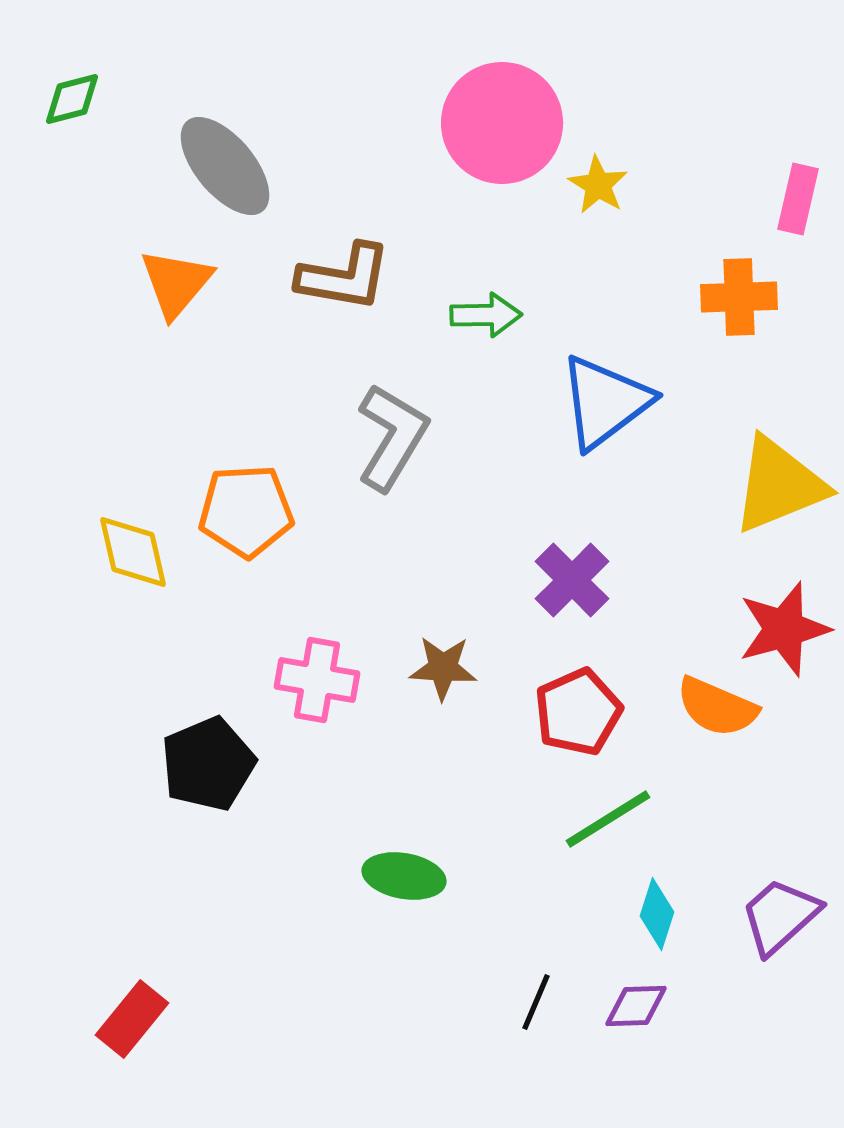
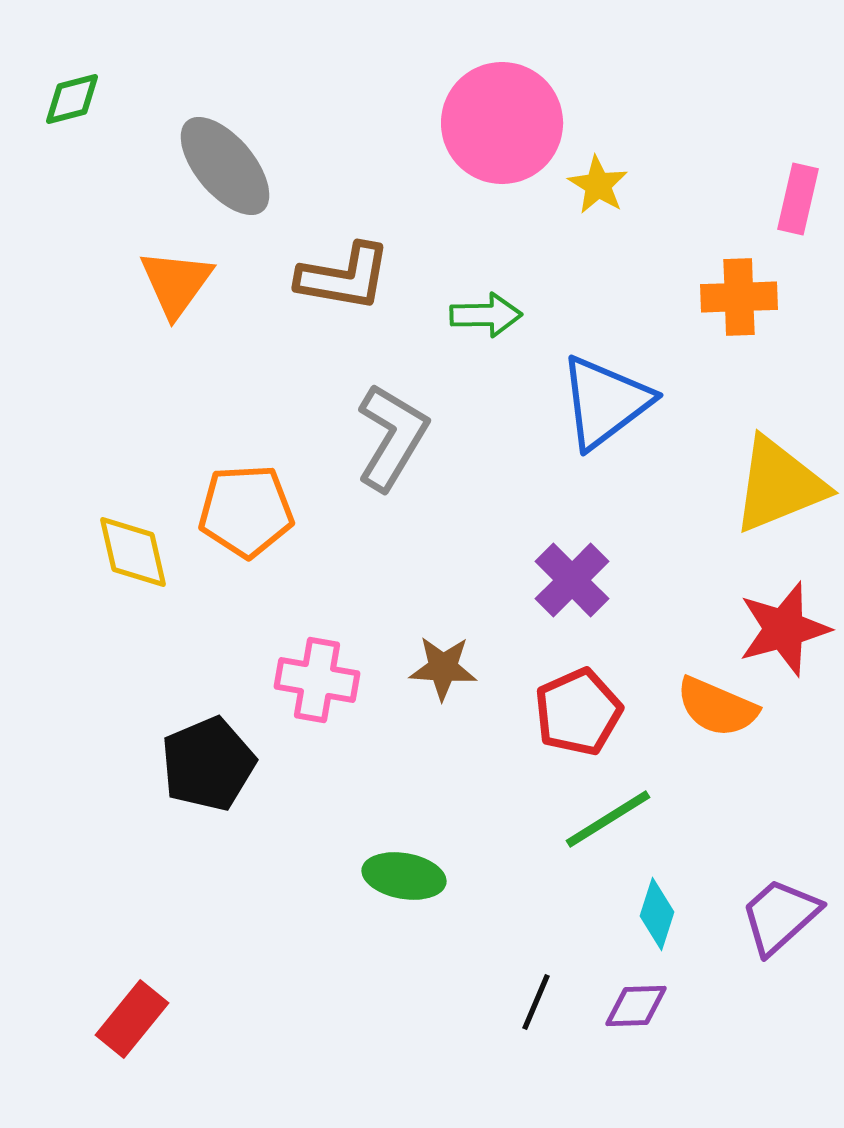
orange triangle: rotated 4 degrees counterclockwise
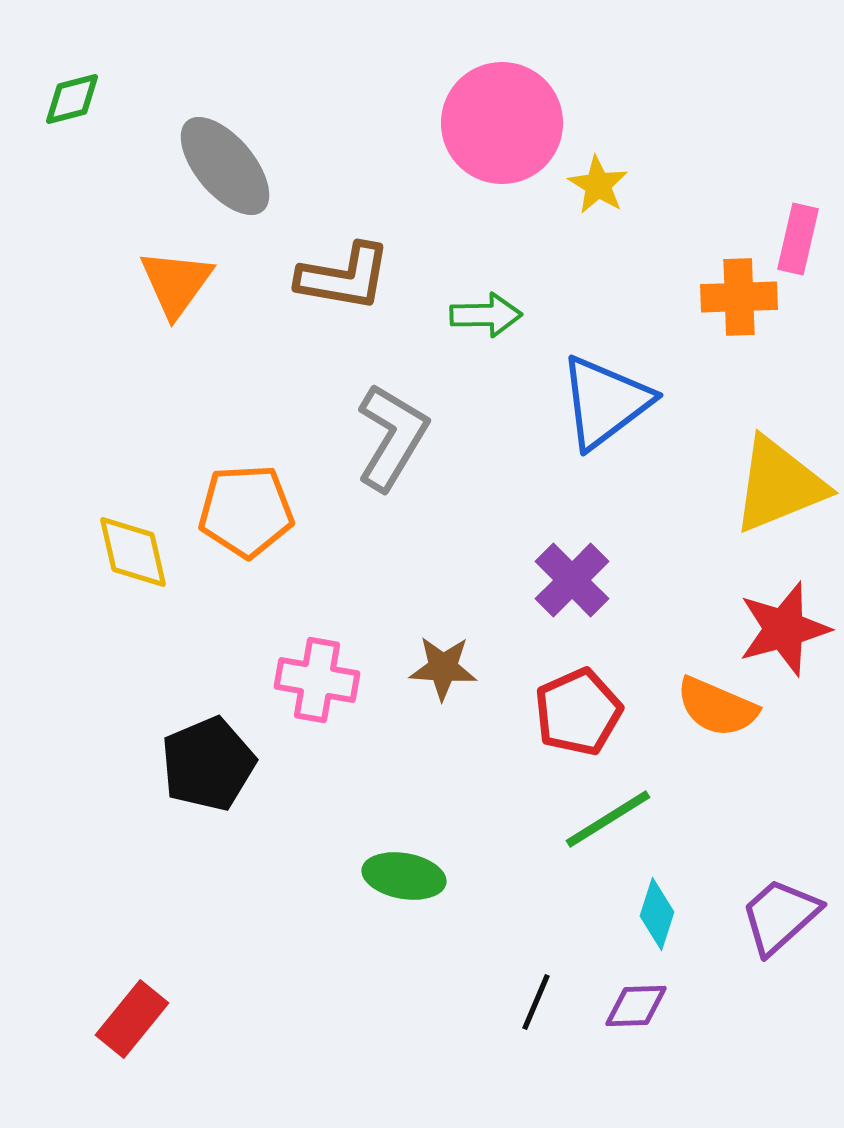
pink rectangle: moved 40 px down
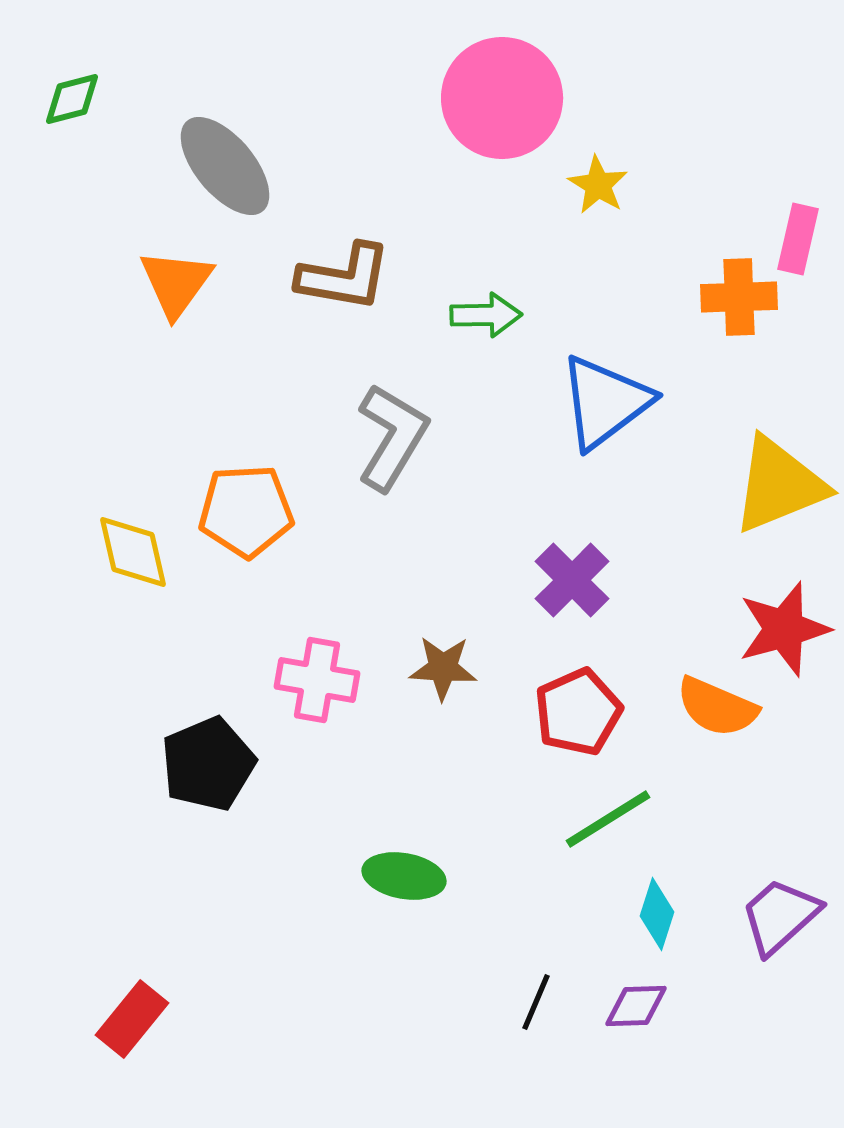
pink circle: moved 25 px up
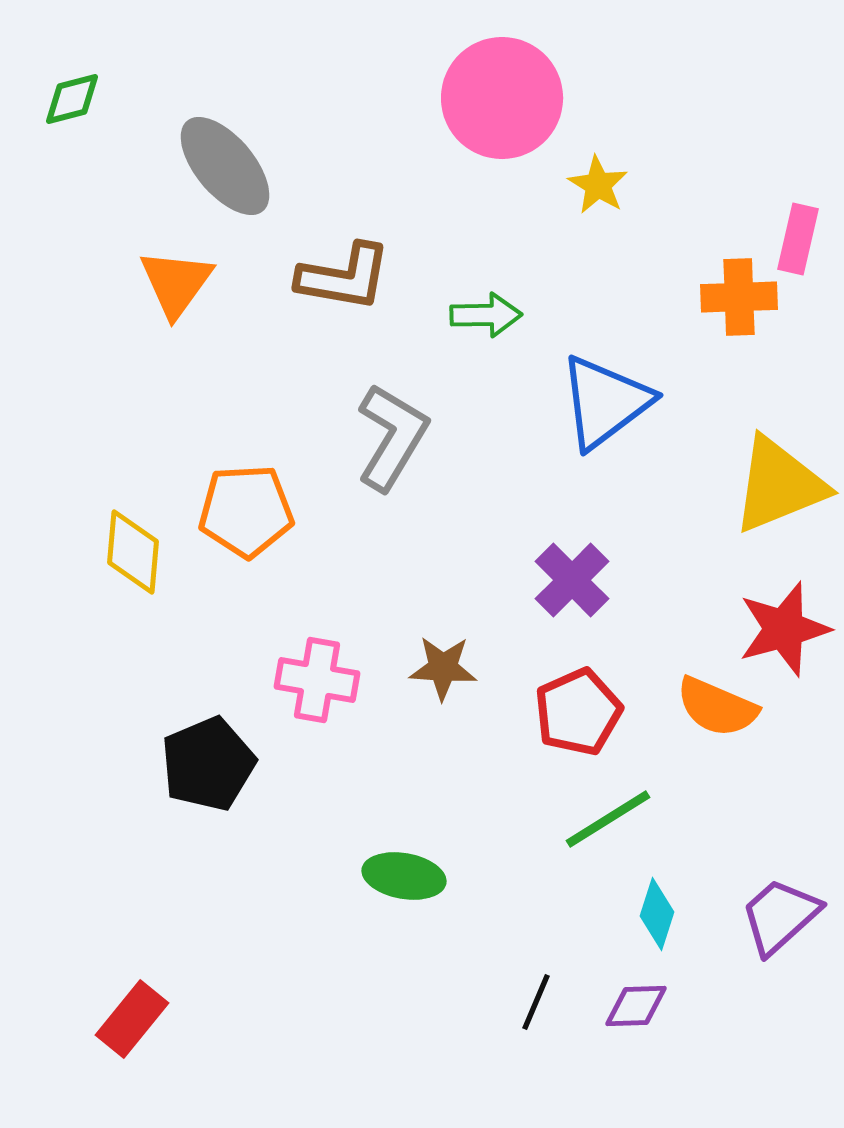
yellow diamond: rotated 18 degrees clockwise
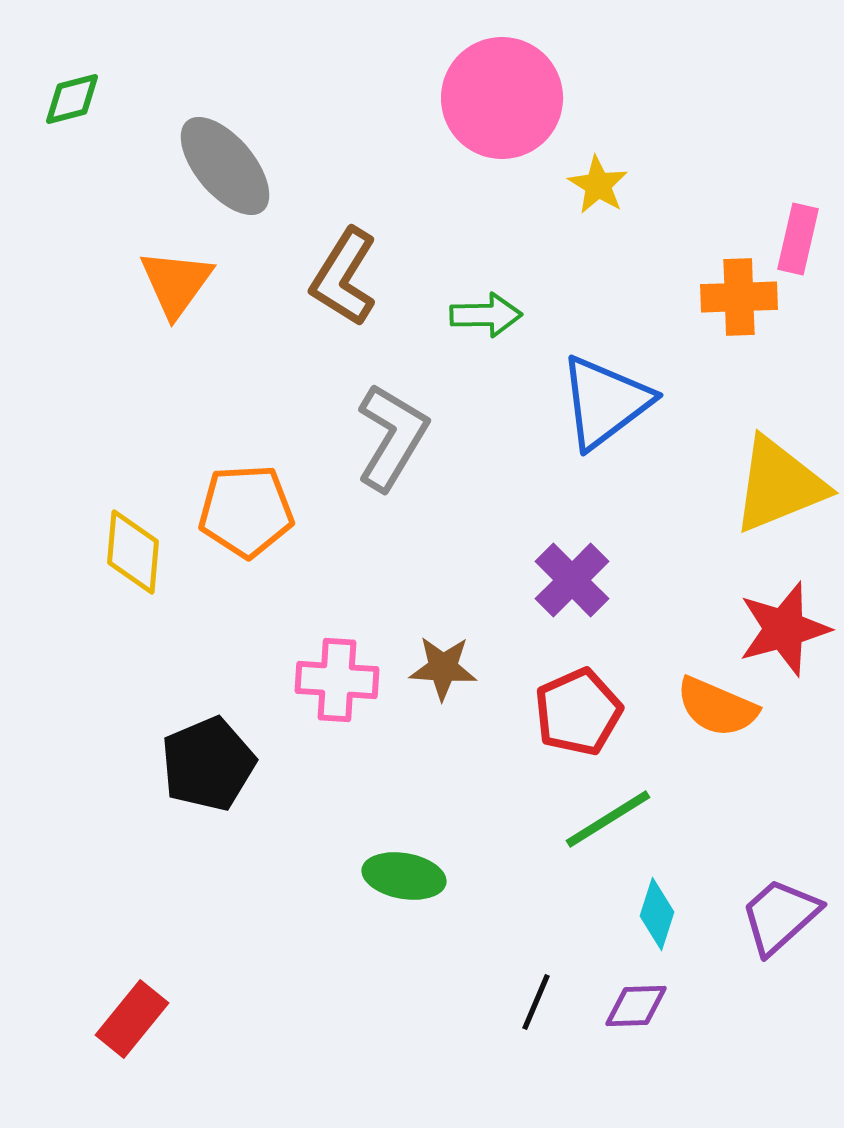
brown L-shape: rotated 112 degrees clockwise
pink cross: moved 20 px right; rotated 6 degrees counterclockwise
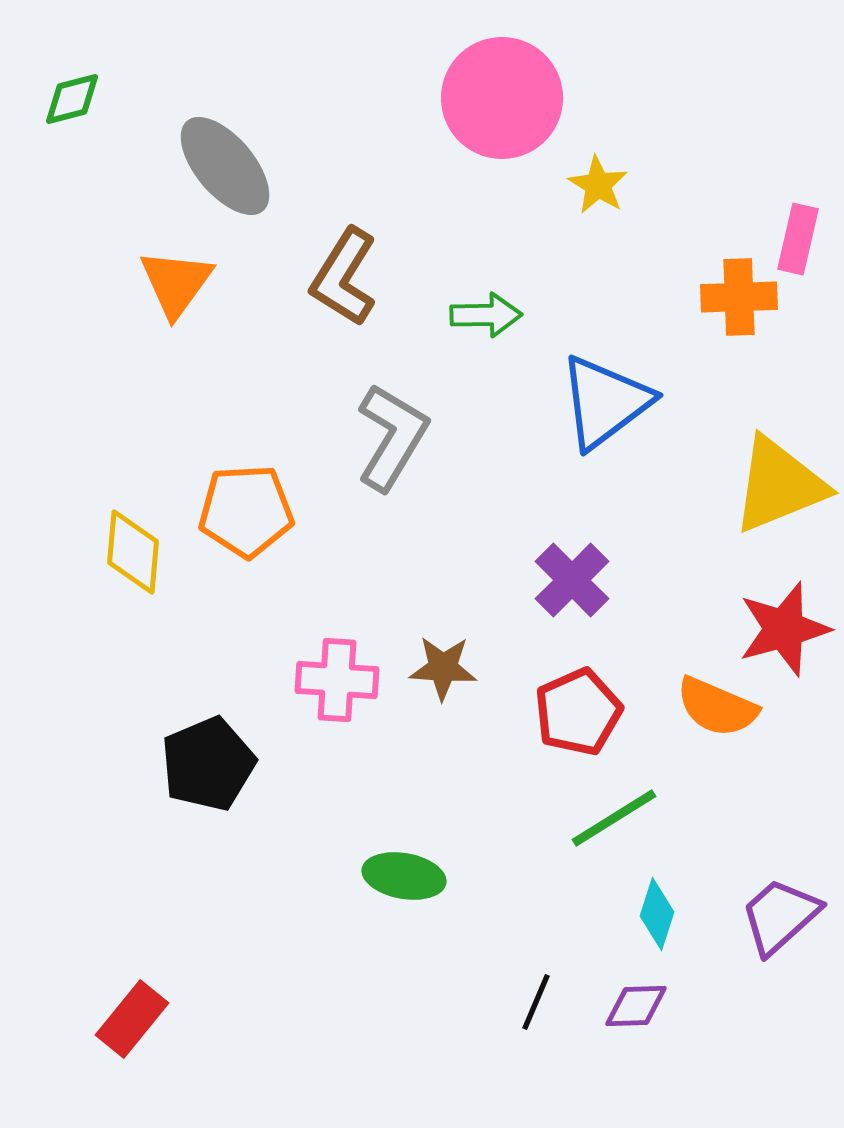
green line: moved 6 px right, 1 px up
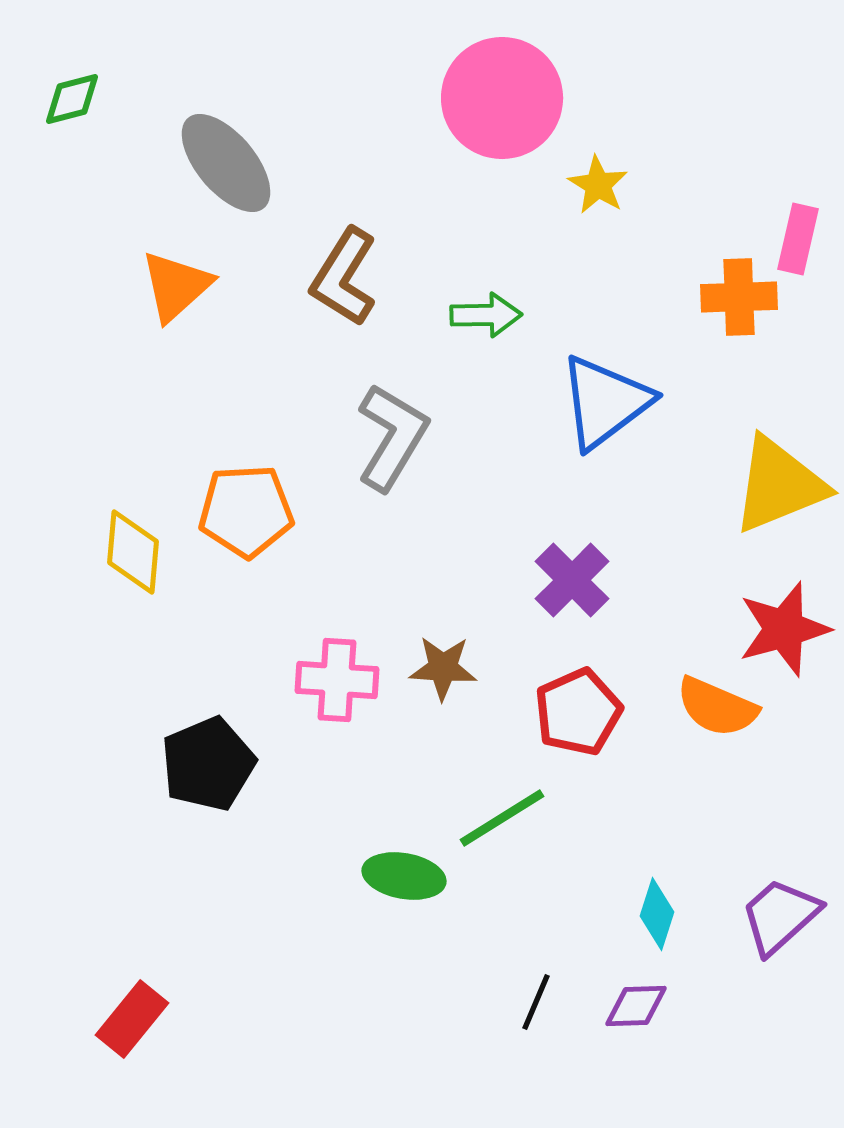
gray ellipse: moved 1 px right, 3 px up
orange triangle: moved 3 px down; rotated 12 degrees clockwise
green line: moved 112 px left
